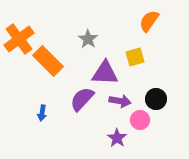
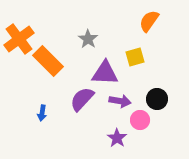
black circle: moved 1 px right
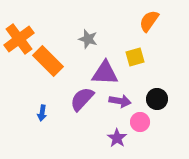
gray star: rotated 18 degrees counterclockwise
pink circle: moved 2 px down
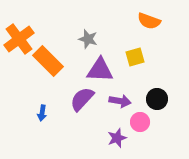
orange semicircle: rotated 105 degrees counterclockwise
purple triangle: moved 5 px left, 3 px up
purple star: rotated 18 degrees clockwise
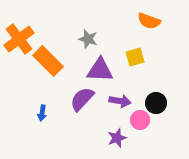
black circle: moved 1 px left, 4 px down
pink circle: moved 2 px up
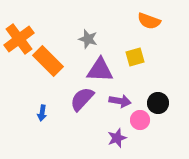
black circle: moved 2 px right
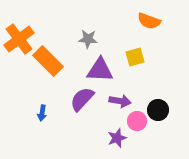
gray star: rotated 12 degrees counterclockwise
black circle: moved 7 px down
pink circle: moved 3 px left, 1 px down
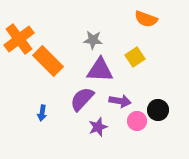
orange semicircle: moved 3 px left, 2 px up
gray star: moved 5 px right, 1 px down
yellow square: rotated 18 degrees counterclockwise
purple star: moved 19 px left, 11 px up
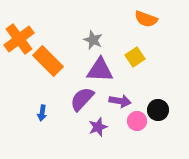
gray star: rotated 18 degrees clockwise
